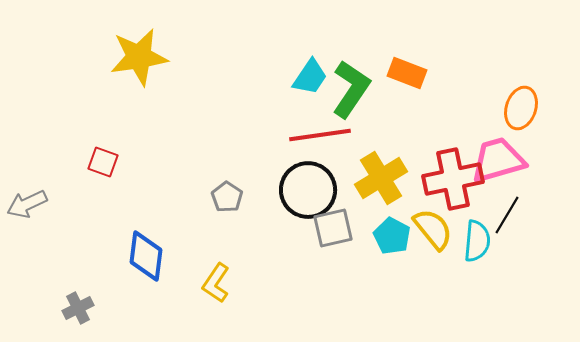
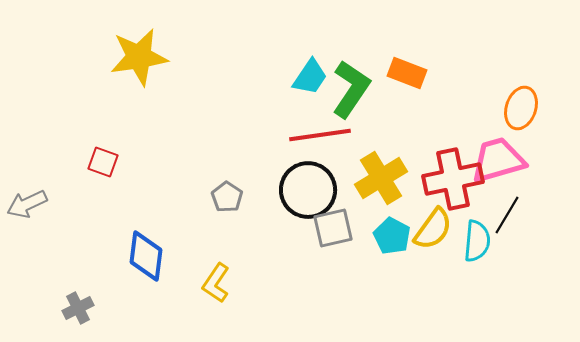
yellow semicircle: rotated 75 degrees clockwise
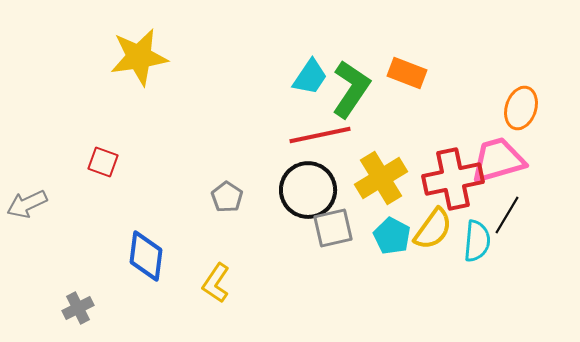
red line: rotated 4 degrees counterclockwise
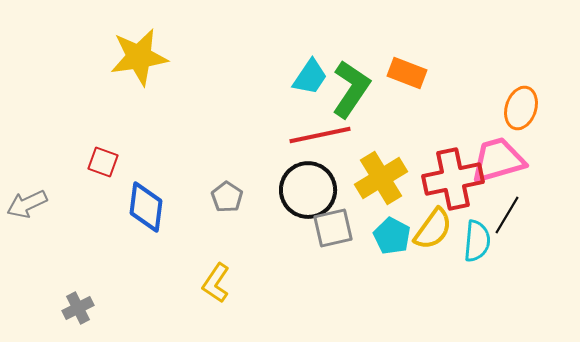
blue diamond: moved 49 px up
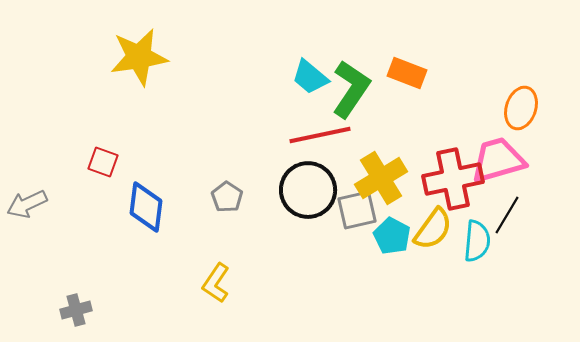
cyan trapezoid: rotated 96 degrees clockwise
gray square: moved 24 px right, 18 px up
gray cross: moved 2 px left, 2 px down; rotated 12 degrees clockwise
